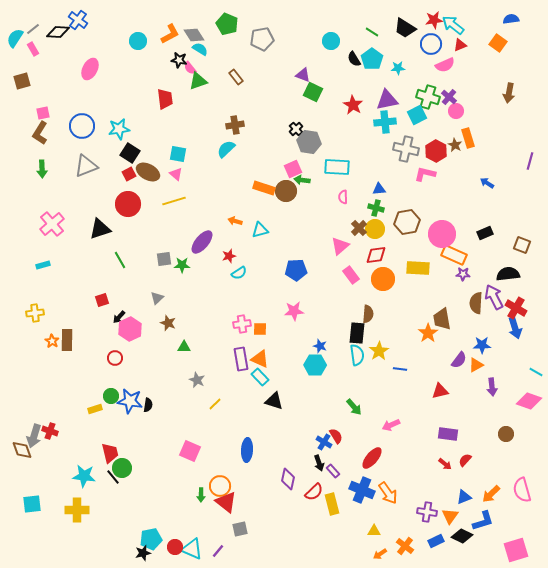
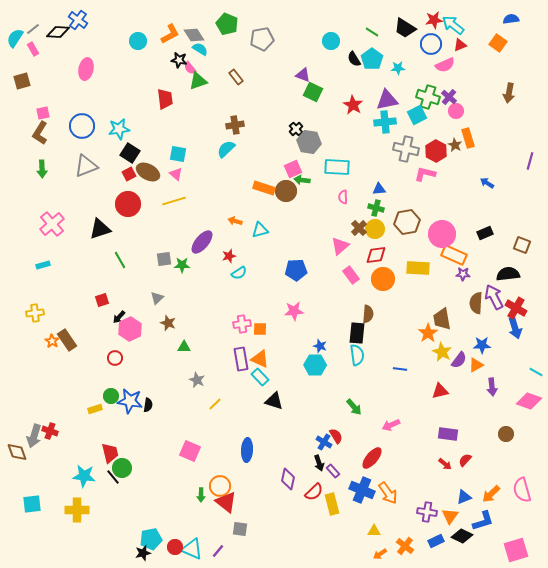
pink ellipse at (90, 69): moved 4 px left; rotated 15 degrees counterclockwise
brown rectangle at (67, 340): rotated 35 degrees counterclockwise
yellow star at (379, 351): moved 63 px right, 1 px down; rotated 12 degrees counterclockwise
brown diamond at (22, 450): moved 5 px left, 2 px down
gray square at (240, 529): rotated 21 degrees clockwise
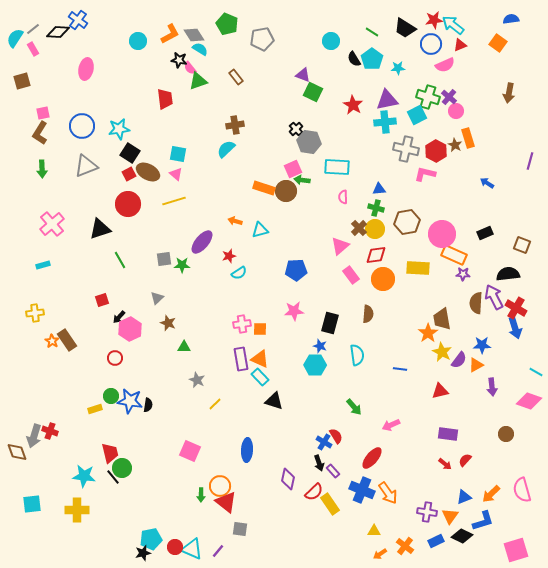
black rectangle at (357, 333): moved 27 px left, 10 px up; rotated 10 degrees clockwise
yellow rectangle at (332, 504): moved 2 px left; rotated 20 degrees counterclockwise
